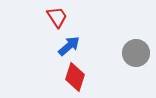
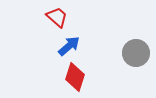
red trapezoid: rotated 15 degrees counterclockwise
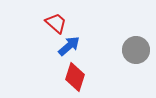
red trapezoid: moved 1 px left, 6 px down
gray circle: moved 3 px up
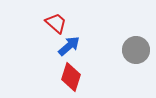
red diamond: moved 4 px left
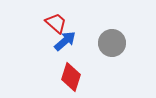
blue arrow: moved 4 px left, 5 px up
gray circle: moved 24 px left, 7 px up
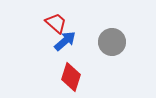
gray circle: moved 1 px up
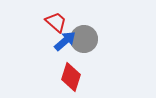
red trapezoid: moved 1 px up
gray circle: moved 28 px left, 3 px up
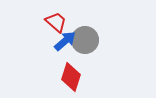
gray circle: moved 1 px right, 1 px down
